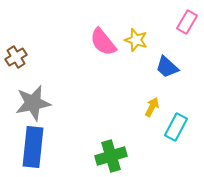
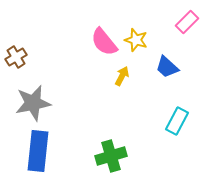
pink rectangle: rotated 15 degrees clockwise
pink semicircle: moved 1 px right
yellow arrow: moved 30 px left, 31 px up
cyan rectangle: moved 1 px right, 6 px up
blue rectangle: moved 5 px right, 4 px down
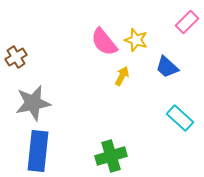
cyan rectangle: moved 3 px right, 3 px up; rotated 76 degrees counterclockwise
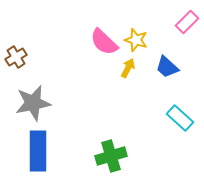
pink semicircle: rotated 8 degrees counterclockwise
yellow arrow: moved 6 px right, 8 px up
blue rectangle: rotated 6 degrees counterclockwise
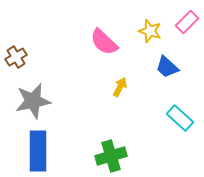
yellow star: moved 14 px right, 9 px up
yellow arrow: moved 8 px left, 19 px down
gray star: moved 2 px up
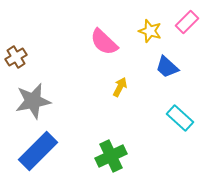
blue rectangle: rotated 45 degrees clockwise
green cross: rotated 8 degrees counterclockwise
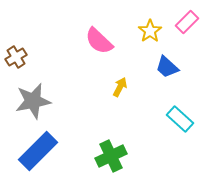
yellow star: rotated 20 degrees clockwise
pink semicircle: moved 5 px left, 1 px up
cyan rectangle: moved 1 px down
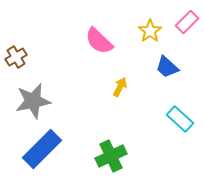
blue rectangle: moved 4 px right, 2 px up
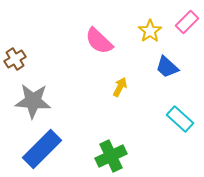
brown cross: moved 1 px left, 2 px down
gray star: rotated 15 degrees clockwise
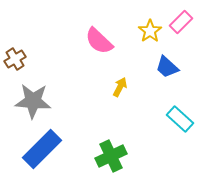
pink rectangle: moved 6 px left
